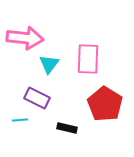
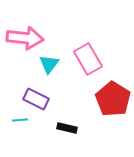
pink rectangle: rotated 32 degrees counterclockwise
purple rectangle: moved 1 px left, 1 px down
red pentagon: moved 8 px right, 5 px up
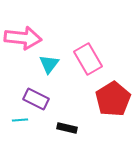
pink arrow: moved 2 px left
red pentagon: rotated 8 degrees clockwise
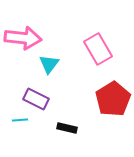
pink rectangle: moved 10 px right, 10 px up
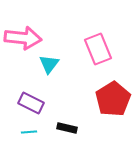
pink rectangle: rotated 8 degrees clockwise
purple rectangle: moved 5 px left, 4 px down
cyan line: moved 9 px right, 12 px down
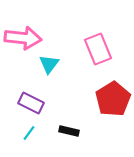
black rectangle: moved 2 px right, 3 px down
cyan line: moved 1 px down; rotated 49 degrees counterclockwise
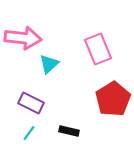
cyan triangle: rotated 10 degrees clockwise
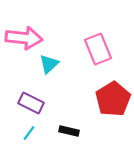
pink arrow: moved 1 px right
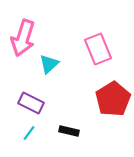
pink arrow: moved 1 px left; rotated 102 degrees clockwise
